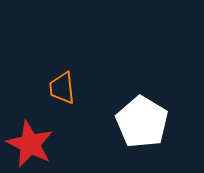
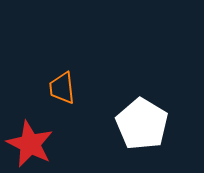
white pentagon: moved 2 px down
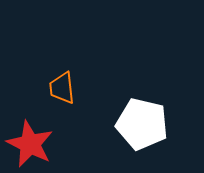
white pentagon: rotated 18 degrees counterclockwise
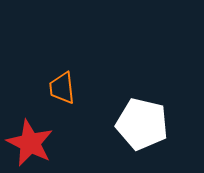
red star: moved 1 px up
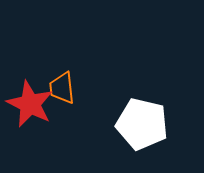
red star: moved 39 px up
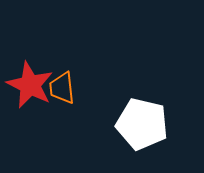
red star: moved 19 px up
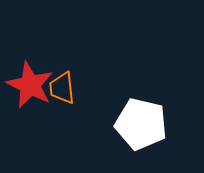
white pentagon: moved 1 px left
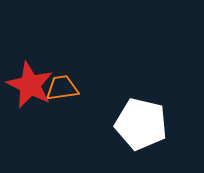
orange trapezoid: rotated 88 degrees clockwise
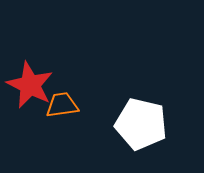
orange trapezoid: moved 17 px down
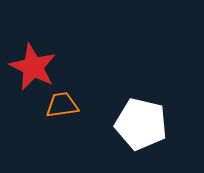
red star: moved 3 px right, 18 px up
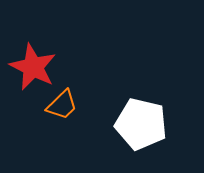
orange trapezoid: rotated 144 degrees clockwise
